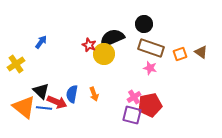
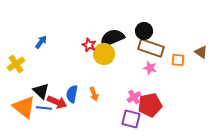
black circle: moved 7 px down
orange square: moved 2 px left, 6 px down; rotated 24 degrees clockwise
purple square: moved 1 px left, 4 px down
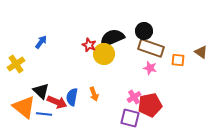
blue semicircle: moved 3 px down
blue line: moved 6 px down
purple square: moved 1 px left, 1 px up
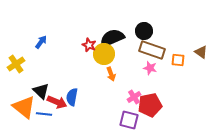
brown rectangle: moved 1 px right, 2 px down
orange arrow: moved 17 px right, 20 px up
purple square: moved 1 px left, 2 px down
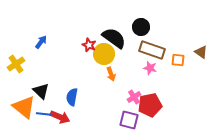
black circle: moved 3 px left, 4 px up
black semicircle: moved 2 px right; rotated 60 degrees clockwise
red arrow: moved 3 px right, 15 px down
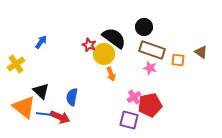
black circle: moved 3 px right
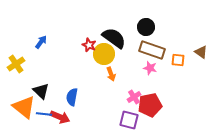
black circle: moved 2 px right
